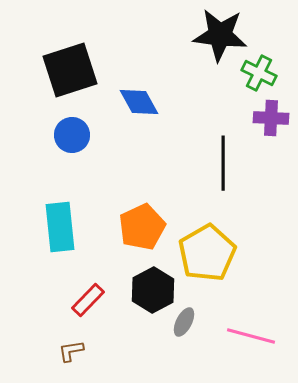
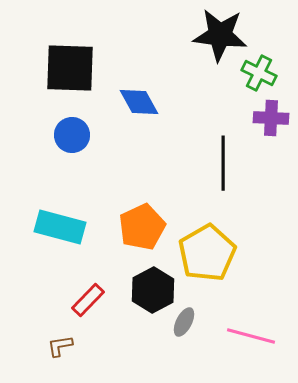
black square: moved 2 px up; rotated 20 degrees clockwise
cyan rectangle: rotated 69 degrees counterclockwise
brown L-shape: moved 11 px left, 5 px up
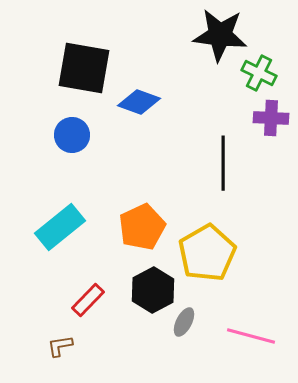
black square: moved 14 px right; rotated 8 degrees clockwise
blue diamond: rotated 42 degrees counterclockwise
cyan rectangle: rotated 54 degrees counterclockwise
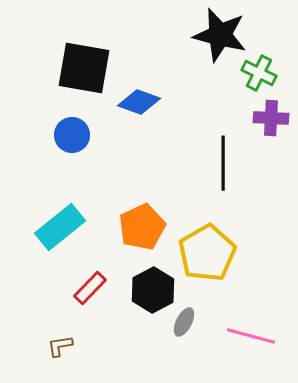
black star: rotated 8 degrees clockwise
red rectangle: moved 2 px right, 12 px up
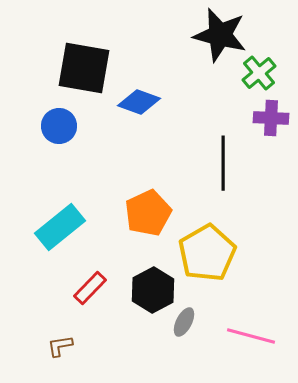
green cross: rotated 24 degrees clockwise
blue circle: moved 13 px left, 9 px up
orange pentagon: moved 6 px right, 14 px up
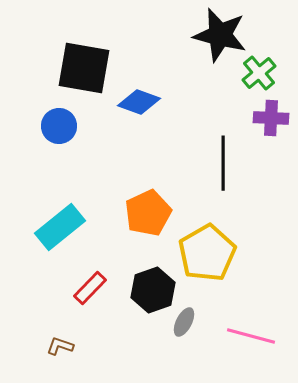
black hexagon: rotated 9 degrees clockwise
brown L-shape: rotated 28 degrees clockwise
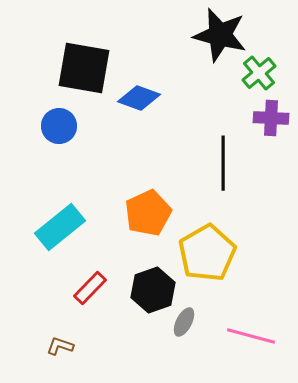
blue diamond: moved 4 px up
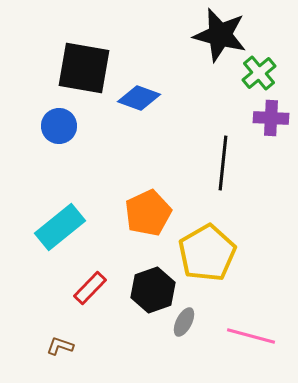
black line: rotated 6 degrees clockwise
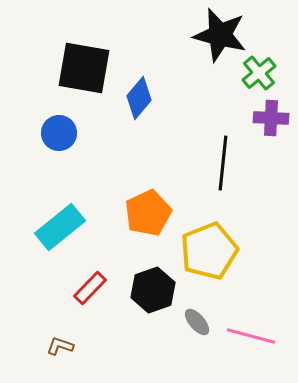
blue diamond: rotated 69 degrees counterclockwise
blue circle: moved 7 px down
yellow pentagon: moved 2 px right, 2 px up; rotated 8 degrees clockwise
gray ellipse: moved 13 px right; rotated 68 degrees counterclockwise
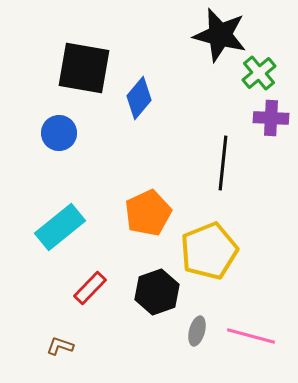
black hexagon: moved 4 px right, 2 px down
gray ellipse: moved 9 px down; rotated 56 degrees clockwise
